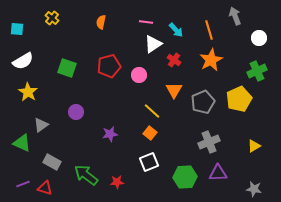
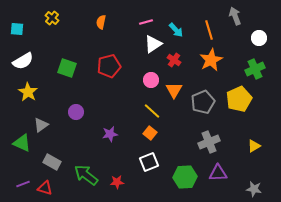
pink line: rotated 24 degrees counterclockwise
green cross: moved 2 px left, 2 px up
pink circle: moved 12 px right, 5 px down
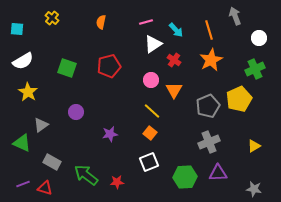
gray pentagon: moved 5 px right, 4 px down
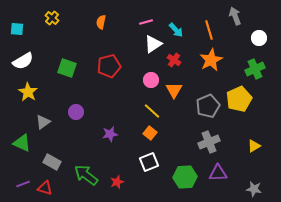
gray triangle: moved 2 px right, 3 px up
red star: rotated 16 degrees counterclockwise
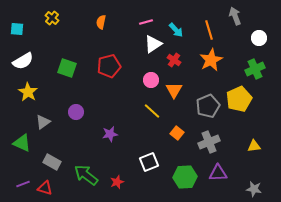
orange square: moved 27 px right
yellow triangle: rotated 24 degrees clockwise
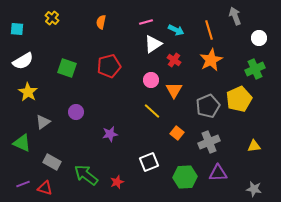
cyan arrow: rotated 21 degrees counterclockwise
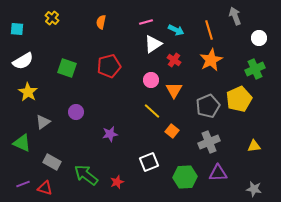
orange square: moved 5 px left, 2 px up
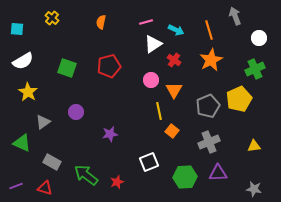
yellow line: moved 7 px right; rotated 36 degrees clockwise
purple line: moved 7 px left, 2 px down
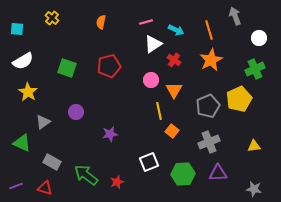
green hexagon: moved 2 px left, 3 px up
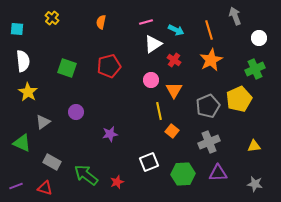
white semicircle: rotated 65 degrees counterclockwise
gray star: moved 1 px right, 5 px up
